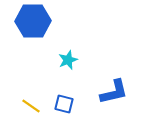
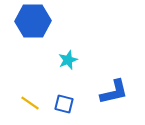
yellow line: moved 1 px left, 3 px up
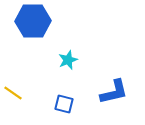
yellow line: moved 17 px left, 10 px up
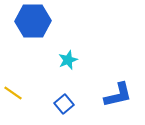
blue L-shape: moved 4 px right, 3 px down
blue square: rotated 36 degrees clockwise
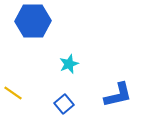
cyan star: moved 1 px right, 4 px down
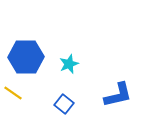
blue hexagon: moved 7 px left, 36 px down
blue square: rotated 12 degrees counterclockwise
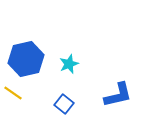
blue hexagon: moved 2 px down; rotated 12 degrees counterclockwise
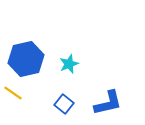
blue L-shape: moved 10 px left, 8 px down
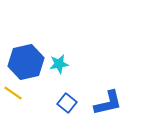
blue hexagon: moved 3 px down
cyan star: moved 10 px left; rotated 12 degrees clockwise
blue square: moved 3 px right, 1 px up
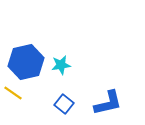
cyan star: moved 2 px right, 1 px down
blue square: moved 3 px left, 1 px down
